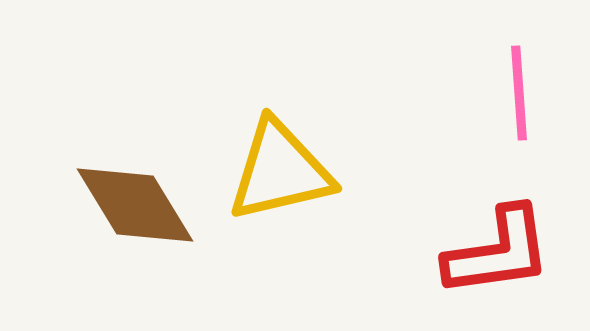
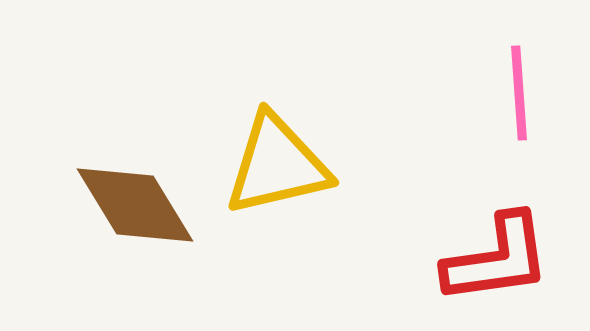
yellow triangle: moved 3 px left, 6 px up
red L-shape: moved 1 px left, 7 px down
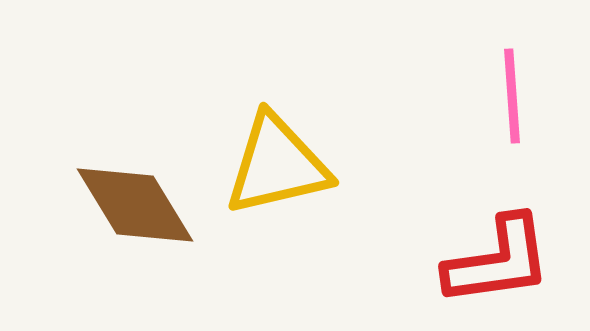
pink line: moved 7 px left, 3 px down
red L-shape: moved 1 px right, 2 px down
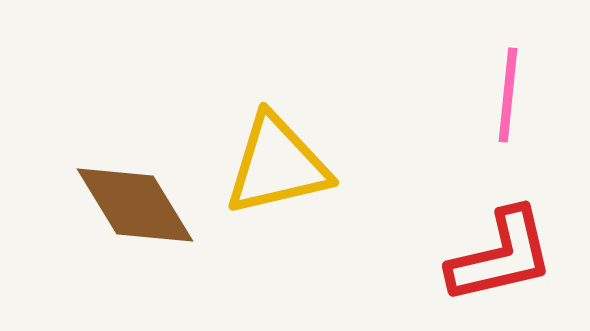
pink line: moved 4 px left, 1 px up; rotated 10 degrees clockwise
red L-shape: moved 3 px right, 5 px up; rotated 5 degrees counterclockwise
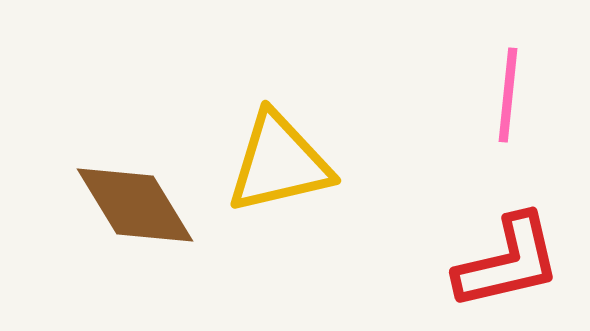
yellow triangle: moved 2 px right, 2 px up
red L-shape: moved 7 px right, 6 px down
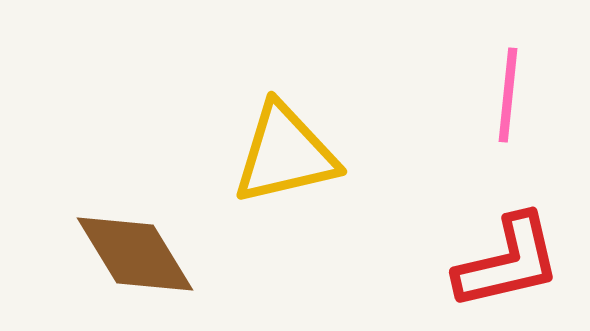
yellow triangle: moved 6 px right, 9 px up
brown diamond: moved 49 px down
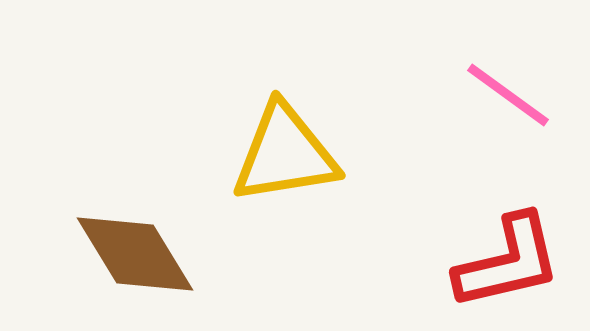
pink line: rotated 60 degrees counterclockwise
yellow triangle: rotated 4 degrees clockwise
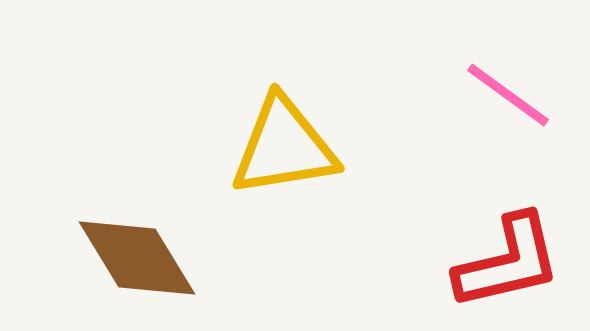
yellow triangle: moved 1 px left, 7 px up
brown diamond: moved 2 px right, 4 px down
